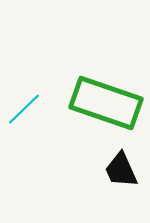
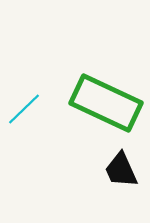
green rectangle: rotated 6 degrees clockwise
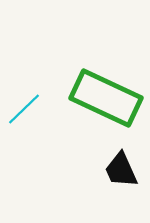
green rectangle: moved 5 px up
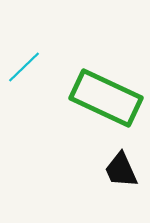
cyan line: moved 42 px up
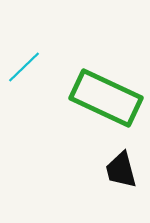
black trapezoid: rotated 9 degrees clockwise
